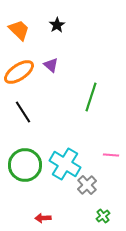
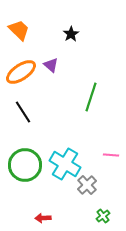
black star: moved 14 px right, 9 px down
orange ellipse: moved 2 px right
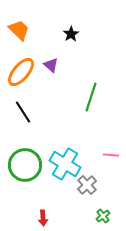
orange ellipse: rotated 16 degrees counterclockwise
red arrow: rotated 91 degrees counterclockwise
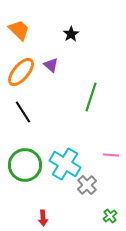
green cross: moved 7 px right
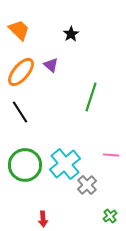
black line: moved 3 px left
cyan cross: rotated 20 degrees clockwise
red arrow: moved 1 px down
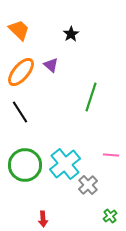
gray cross: moved 1 px right
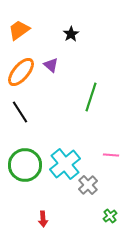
orange trapezoid: rotated 80 degrees counterclockwise
